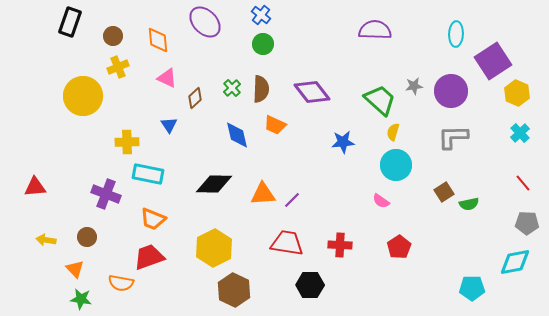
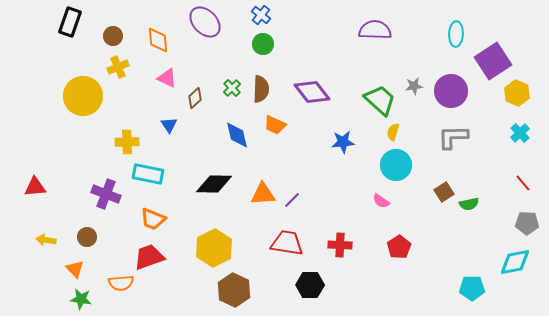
orange semicircle at (121, 283): rotated 15 degrees counterclockwise
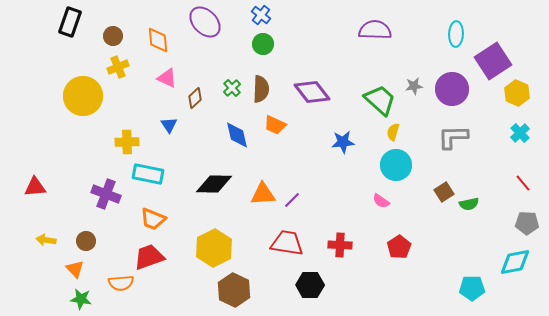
purple circle at (451, 91): moved 1 px right, 2 px up
brown circle at (87, 237): moved 1 px left, 4 px down
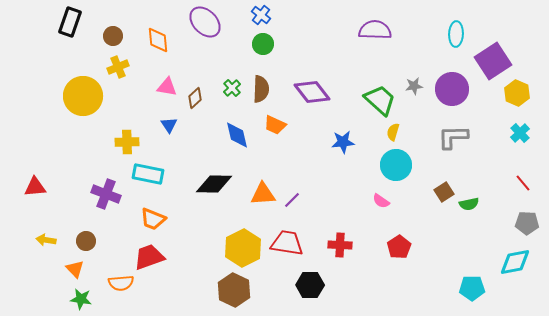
pink triangle at (167, 78): moved 9 px down; rotated 15 degrees counterclockwise
yellow hexagon at (214, 248): moved 29 px right
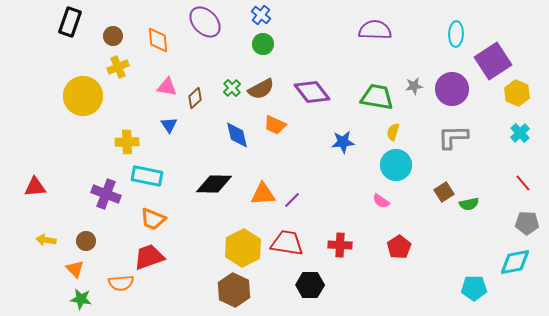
brown semicircle at (261, 89): rotated 60 degrees clockwise
green trapezoid at (380, 100): moved 3 px left, 3 px up; rotated 32 degrees counterclockwise
cyan rectangle at (148, 174): moved 1 px left, 2 px down
cyan pentagon at (472, 288): moved 2 px right
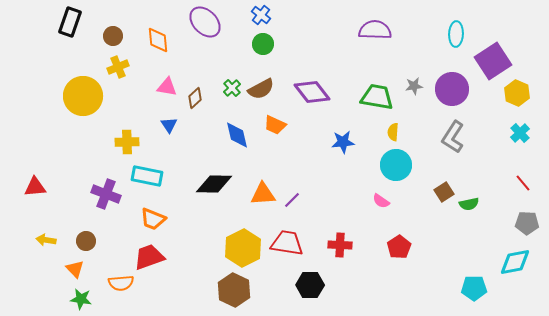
yellow semicircle at (393, 132): rotated 12 degrees counterclockwise
gray L-shape at (453, 137): rotated 56 degrees counterclockwise
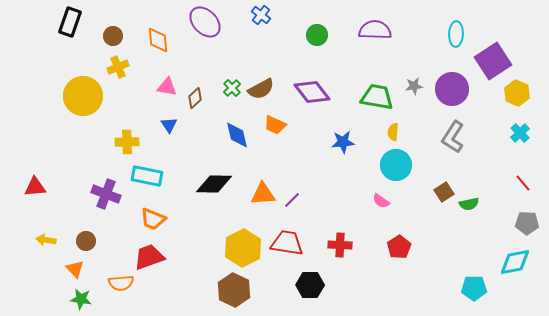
green circle at (263, 44): moved 54 px right, 9 px up
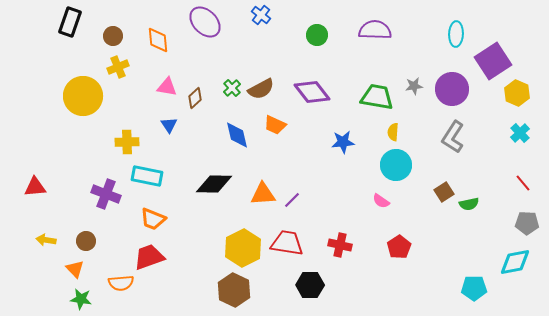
red cross at (340, 245): rotated 10 degrees clockwise
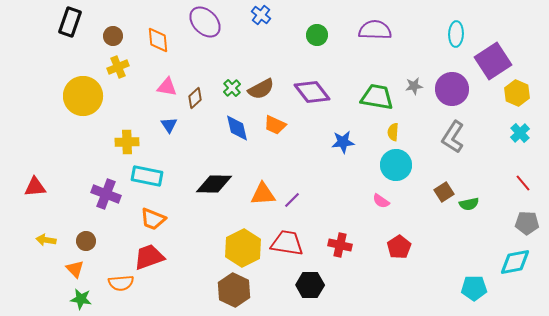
blue diamond at (237, 135): moved 7 px up
